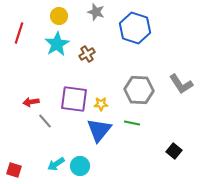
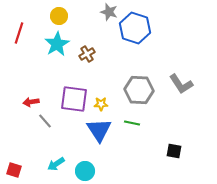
gray star: moved 13 px right
blue triangle: rotated 12 degrees counterclockwise
black square: rotated 28 degrees counterclockwise
cyan circle: moved 5 px right, 5 px down
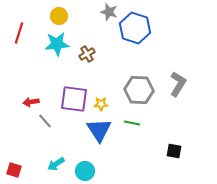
cyan star: rotated 25 degrees clockwise
gray L-shape: moved 3 px left; rotated 115 degrees counterclockwise
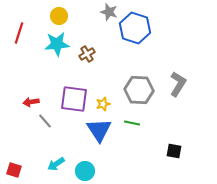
yellow star: moved 2 px right; rotated 16 degrees counterclockwise
